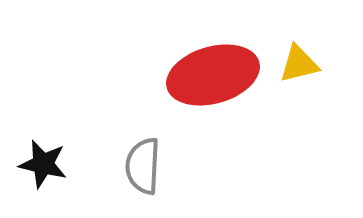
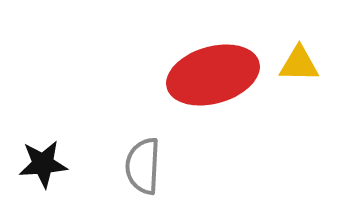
yellow triangle: rotated 15 degrees clockwise
black star: rotated 18 degrees counterclockwise
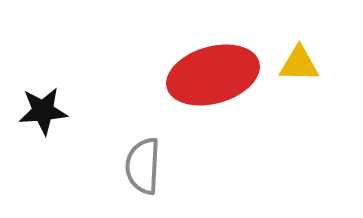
black star: moved 53 px up
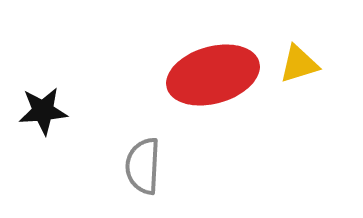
yellow triangle: rotated 18 degrees counterclockwise
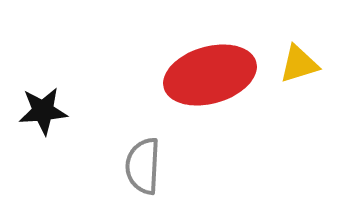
red ellipse: moved 3 px left
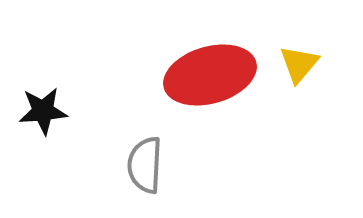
yellow triangle: rotated 33 degrees counterclockwise
gray semicircle: moved 2 px right, 1 px up
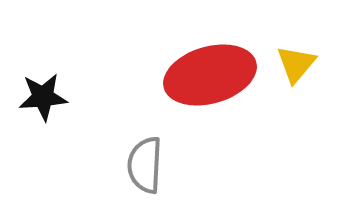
yellow triangle: moved 3 px left
black star: moved 14 px up
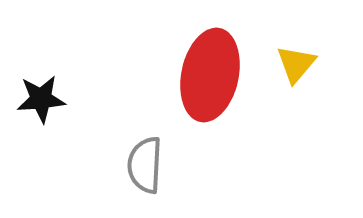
red ellipse: rotated 62 degrees counterclockwise
black star: moved 2 px left, 2 px down
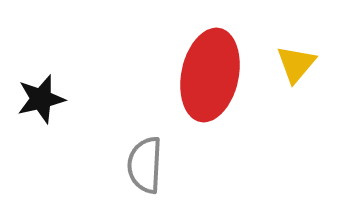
black star: rotated 9 degrees counterclockwise
